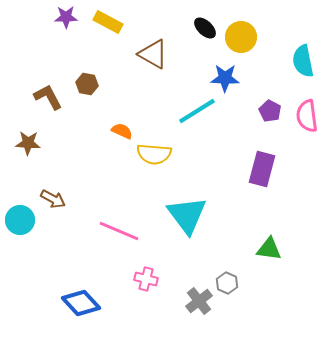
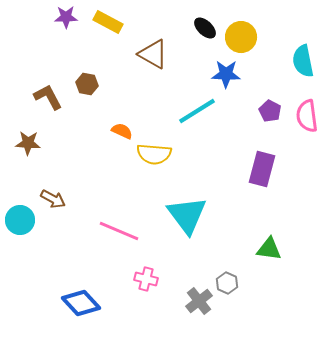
blue star: moved 1 px right, 4 px up
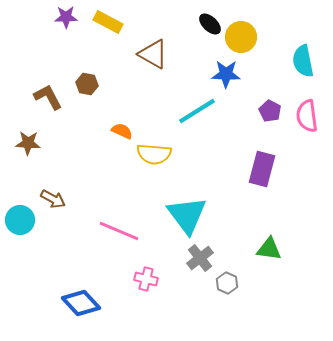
black ellipse: moved 5 px right, 4 px up
gray cross: moved 1 px right, 43 px up
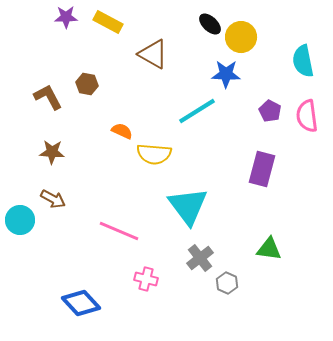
brown star: moved 24 px right, 9 px down
cyan triangle: moved 1 px right, 9 px up
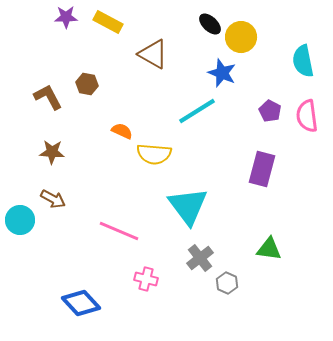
blue star: moved 4 px left, 1 px up; rotated 20 degrees clockwise
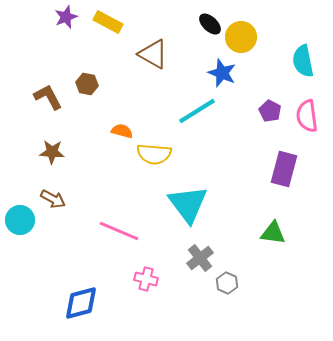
purple star: rotated 20 degrees counterclockwise
orange semicircle: rotated 10 degrees counterclockwise
purple rectangle: moved 22 px right
cyan triangle: moved 2 px up
green triangle: moved 4 px right, 16 px up
blue diamond: rotated 63 degrees counterclockwise
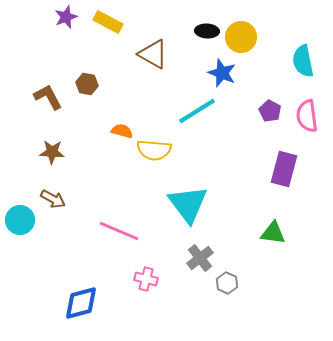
black ellipse: moved 3 px left, 7 px down; rotated 40 degrees counterclockwise
yellow semicircle: moved 4 px up
